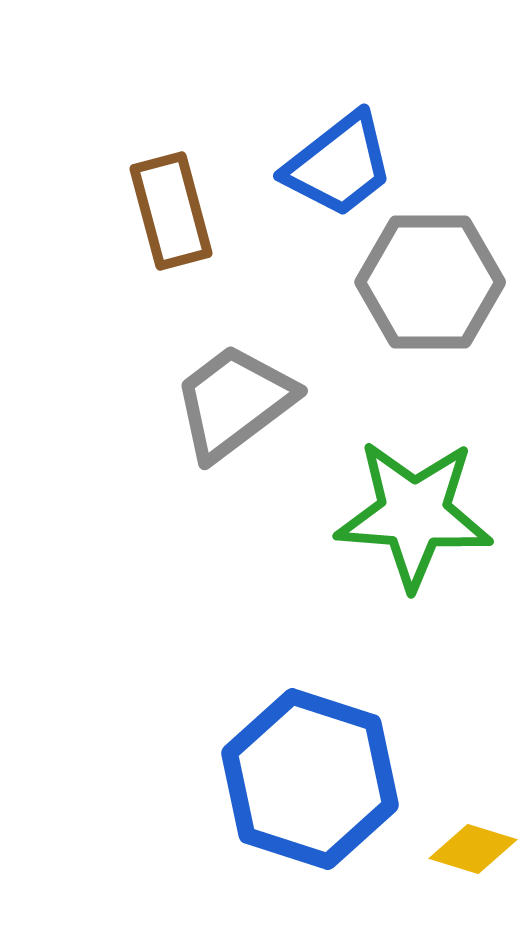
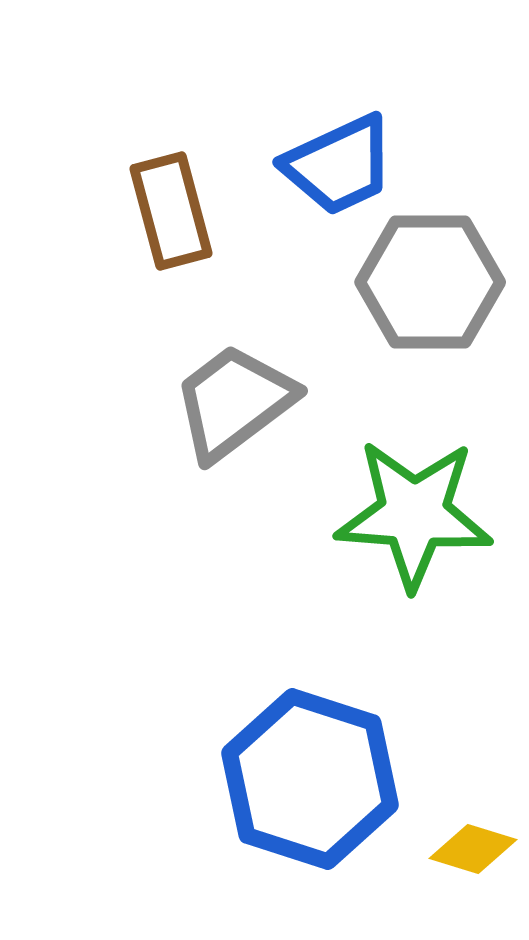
blue trapezoid: rotated 13 degrees clockwise
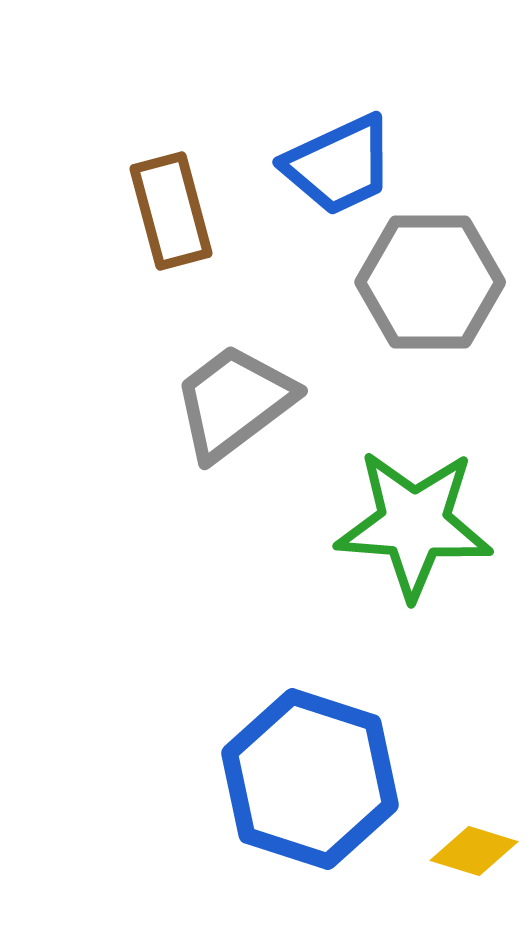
green star: moved 10 px down
yellow diamond: moved 1 px right, 2 px down
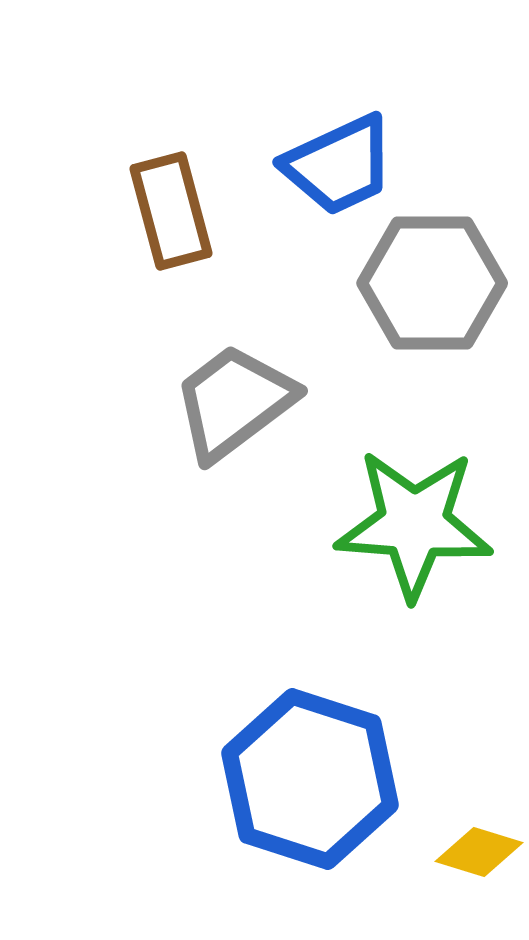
gray hexagon: moved 2 px right, 1 px down
yellow diamond: moved 5 px right, 1 px down
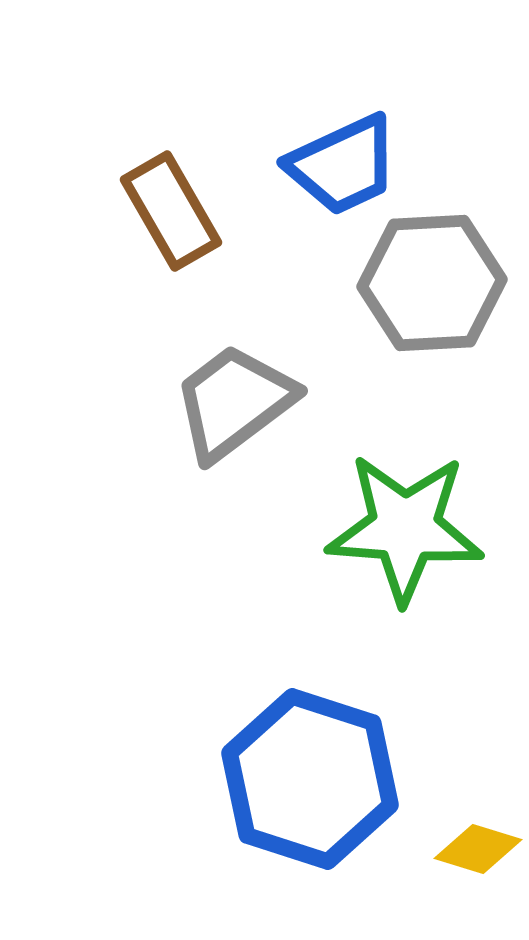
blue trapezoid: moved 4 px right
brown rectangle: rotated 15 degrees counterclockwise
gray hexagon: rotated 3 degrees counterclockwise
green star: moved 9 px left, 4 px down
yellow diamond: moved 1 px left, 3 px up
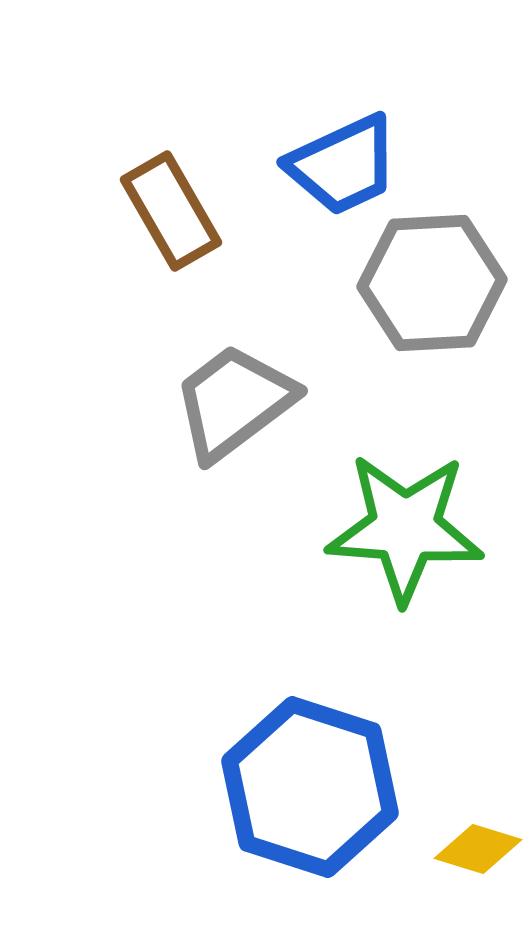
blue hexagon: moved 8 px down
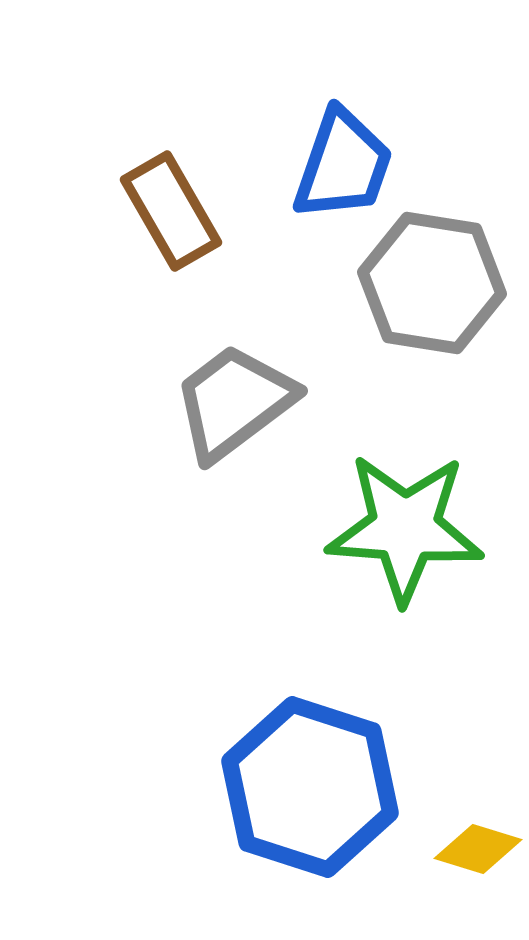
blue trapezoid: rotated 46 degrees counterclockwise
gray hexagon: rotated 12 degrees clockwise
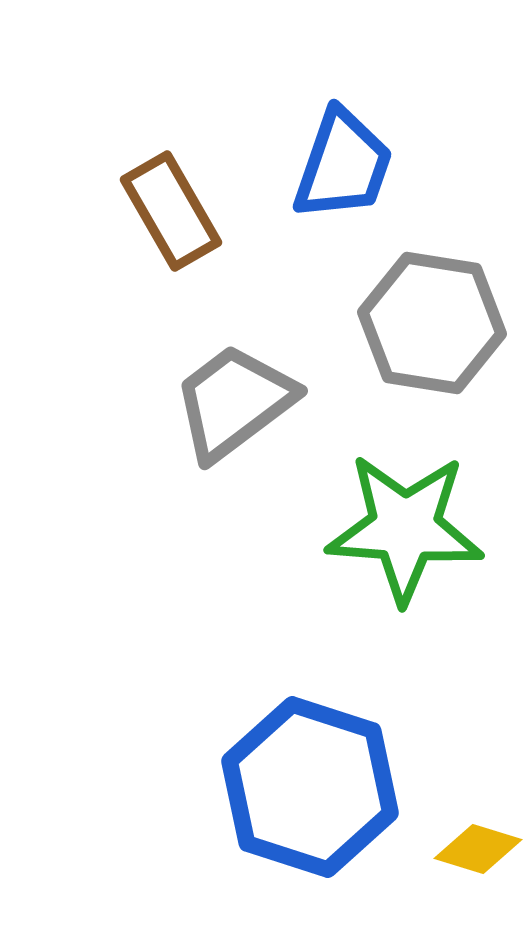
gray hexagon: moved 40 px down
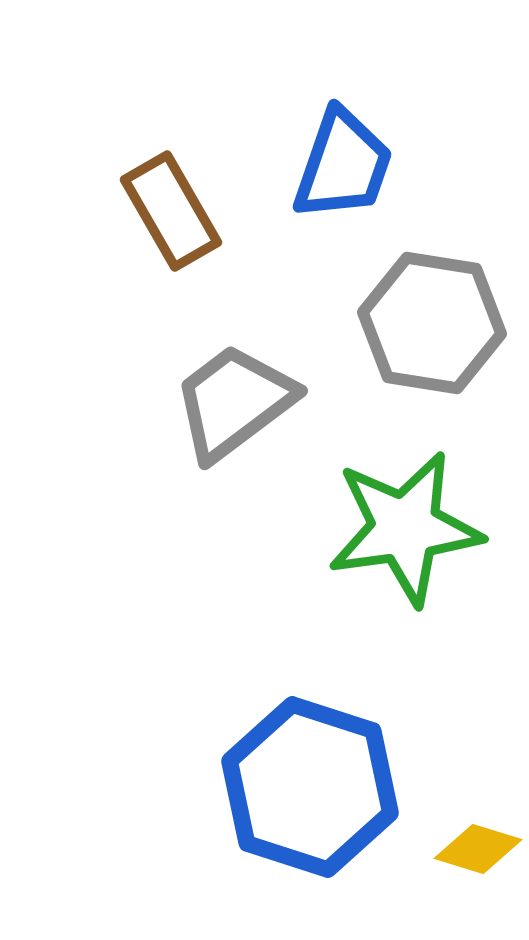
green star: rotated 12 degrees counterclockwise
